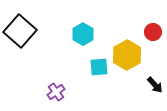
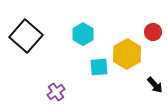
black square: moved 6 px right, 5 px down
yellow hexagon: moved 1 px up
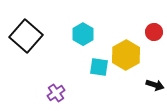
red circle: moved 1 px right
yellow hexagon: moved 1 px left, 1 px down
cyan square: rotated 12 degrees clockwise
black arrow: rotated 30 degrees counterclockwise
purple cross: moved 1 px down
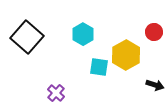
black square: moved 1 px right, 1 px down
purple cross: rotated 12 degrees counterclockwise
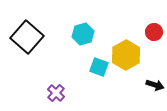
cyan hexagon: rotated 15 degrees clockwise
cyan square: rotated 12 degrees clockwise
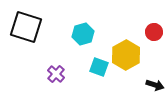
black square: moved 1 px left, 10 px up; rotated 24 degrees counterclockwise
purple cross: moved 19 px up
